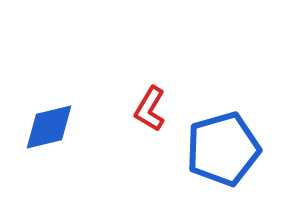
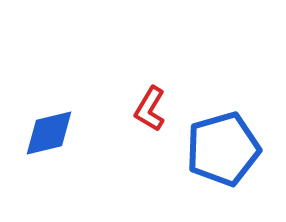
blue diamond: moved 6 px down
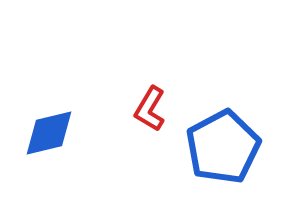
blue pentagon: moved 2 px up; rotated 12 degrees counterclockwise
